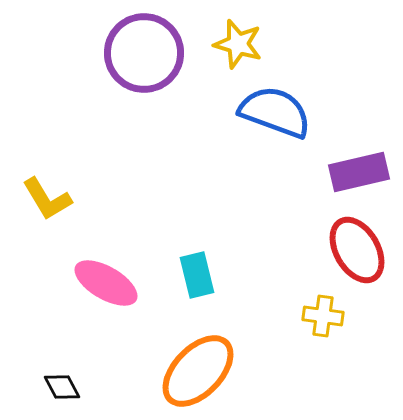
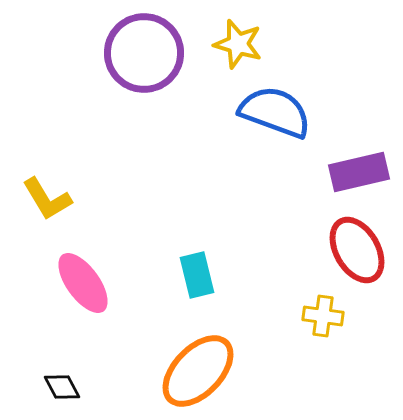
pink ellipse: moved 23 px left; rotated 24 degrees clockwise
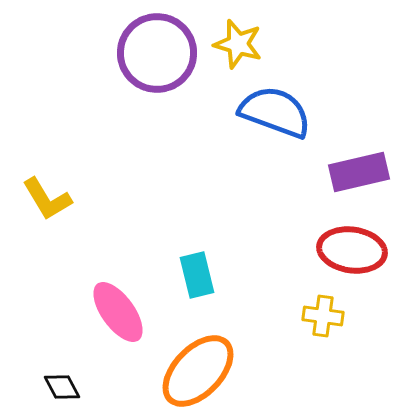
purple circle: moved 13 px right
red ellipse: moved 5 px left; rotated 52 degrees counterclockwise
pink ellipse: moved 35 px right, 29 px down
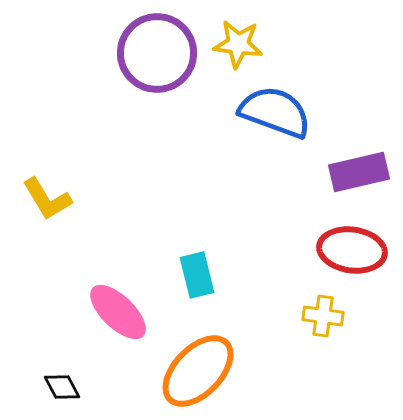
yellow star: rotated 9 degrees counterclockwise
pink ellipse: rotated 10 degrees counterclockwise
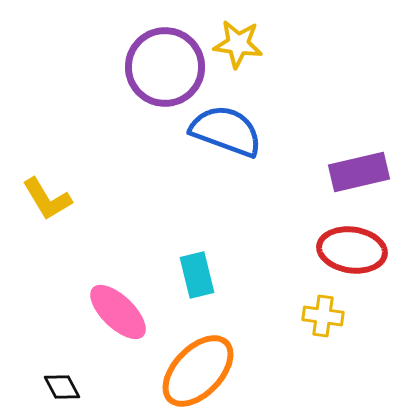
purple circle: moved 8 px right, 14 px down
blue semicircle: moved 49 px left, 19 px down
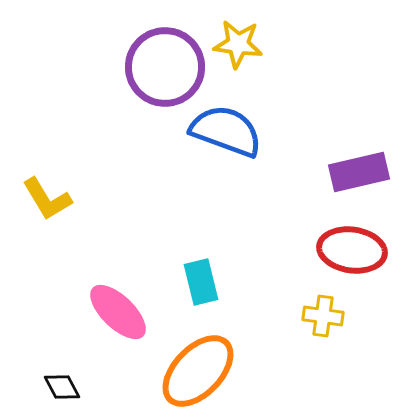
cyan rectangle: moved 4 px right, 7 px down
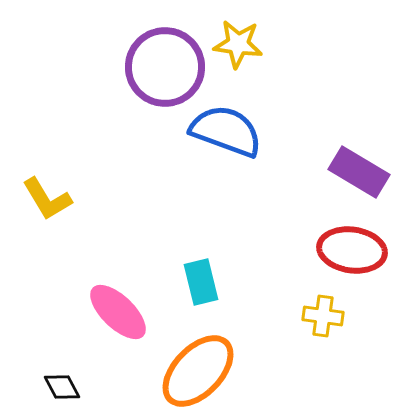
purple rectangle: rotated 44 degrees clockwise
